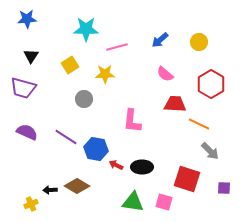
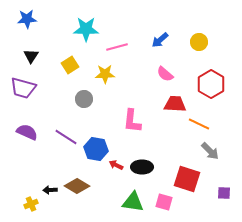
purple square: moved 5 px down
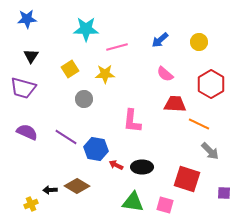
yellow square: moved 4 px down
pink square: moved 1 px right, 3 px down
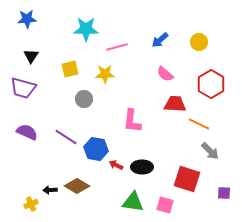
yellow square: rotated 18 degrees clockwise
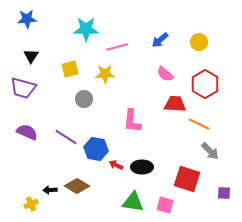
red hexagon: moved 6 px left
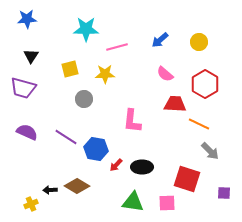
red arrow: rotated 72 degrees counterclockwise
pink square: moved 2 px right, 2 px up; rotated 18 degrees counterclockwise
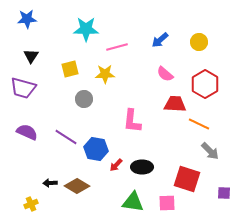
black arrow: moved 7 px up
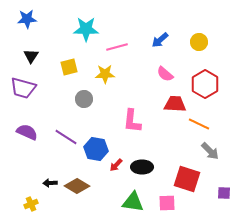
yellow square: moved 1 px left, 2 px up
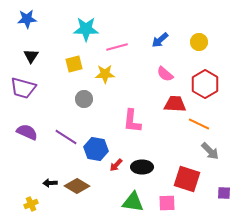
yellow square: moved 5 px right, 3 px up
